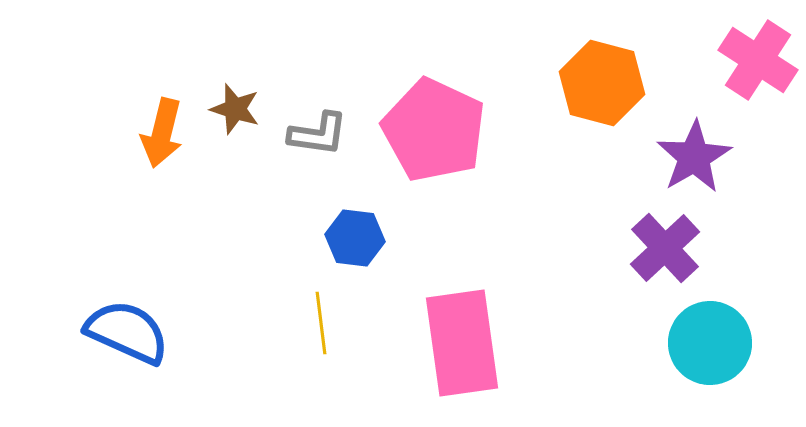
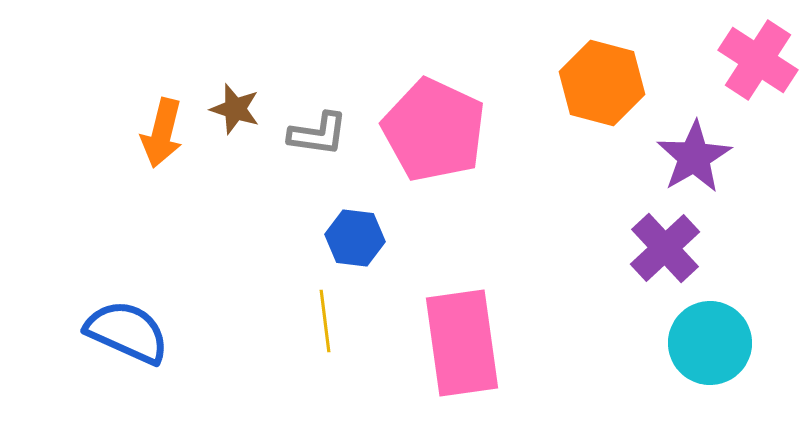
yellow line: moved 4 px right, 2 px up
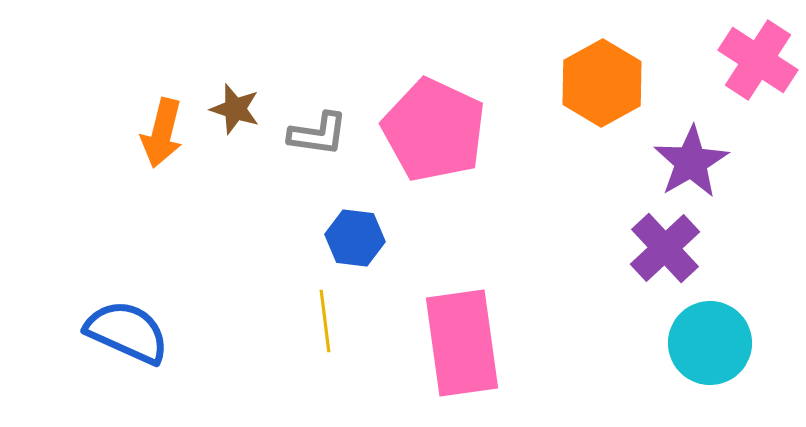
orange hexagon: rotated 16 degrees clockwise
purple star: moved 3 px left, 5 px down
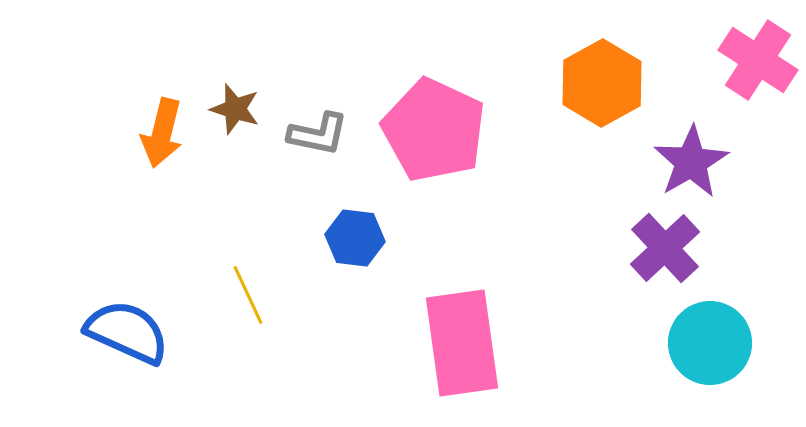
gray L-shape: rotated 4 degrees clockwise
yellow line: moved 77 px left, 26 px up; rotated 18 degrees counterclockwise
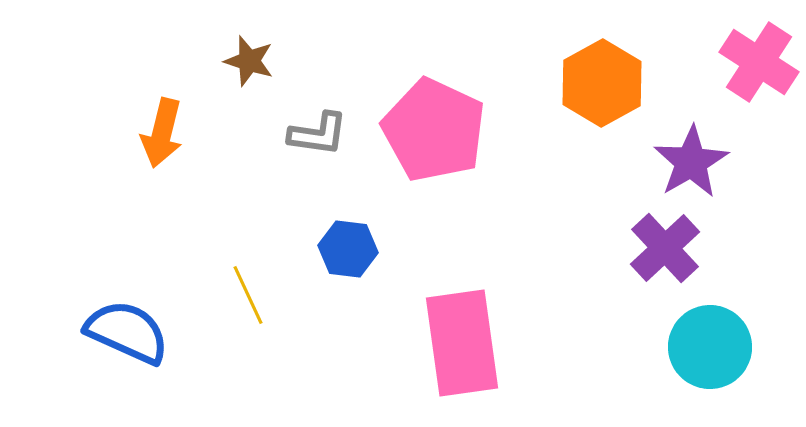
pink cross: moved 1 px right, 2 px down
brown star: moved 14 px right, 48 px up
gray L-shape: rotated 4 degrees counterclockwise
blue hexagon: moved 7 px left, 11 px down
cyan circle: moved 4 px down
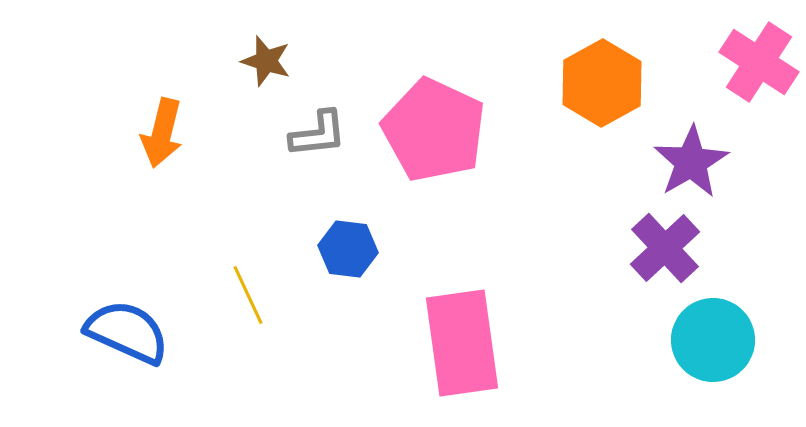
brown star: moved 17 px right
gray L-shape: rotated 14 degrees counterclockwise
cyan circle: moved 3 px right, 7 px up
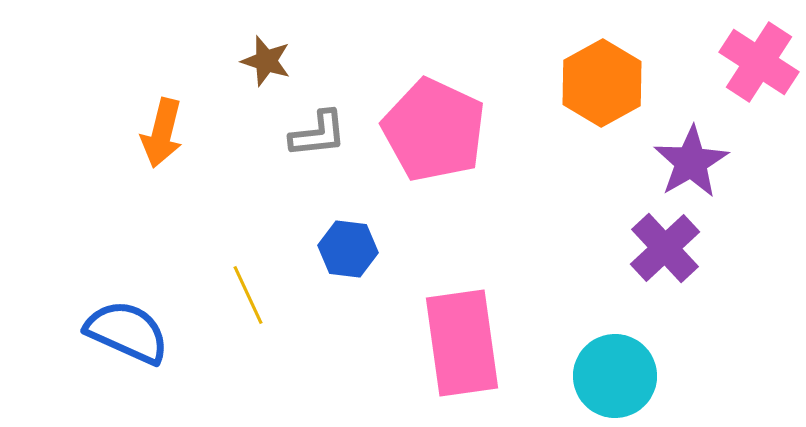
cyan circle: moved 98 px left, 36 px down
